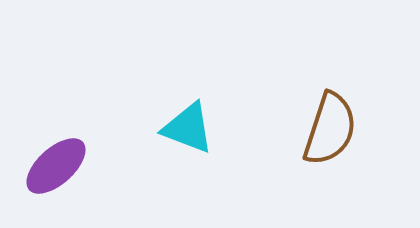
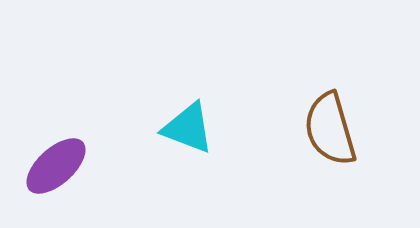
brown semicircle: rotated 146 degrees clockwise
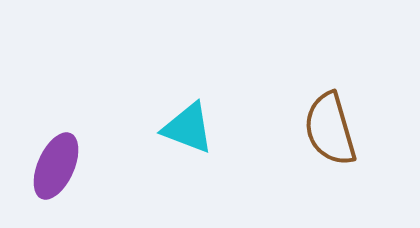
purple ellipse: rotated 24 degrees counterclockwise
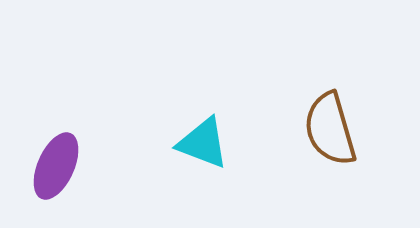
cyan triangle: moved 15 px right, 15 px down
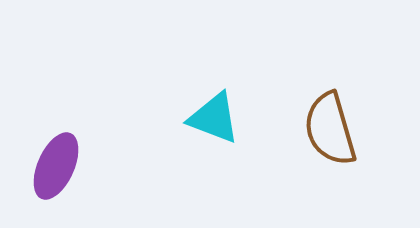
cyan triangle: moved 11 px right, 25 px up
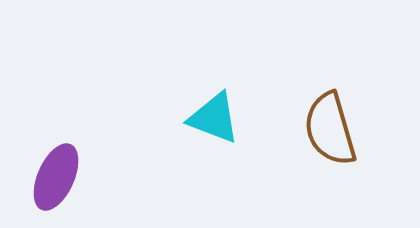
purple ellipse: moved 11 px down
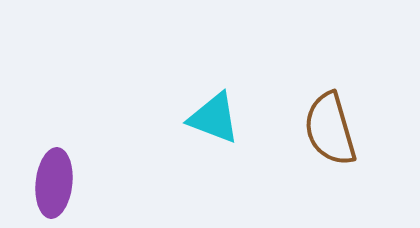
purple ellipse: moved 2 px left, 6 px down; rotated 18 degrees counterclockwise
